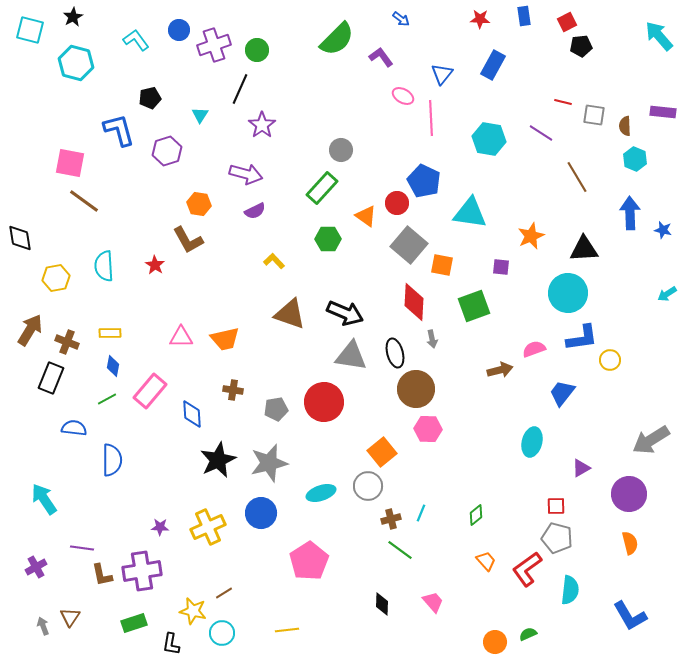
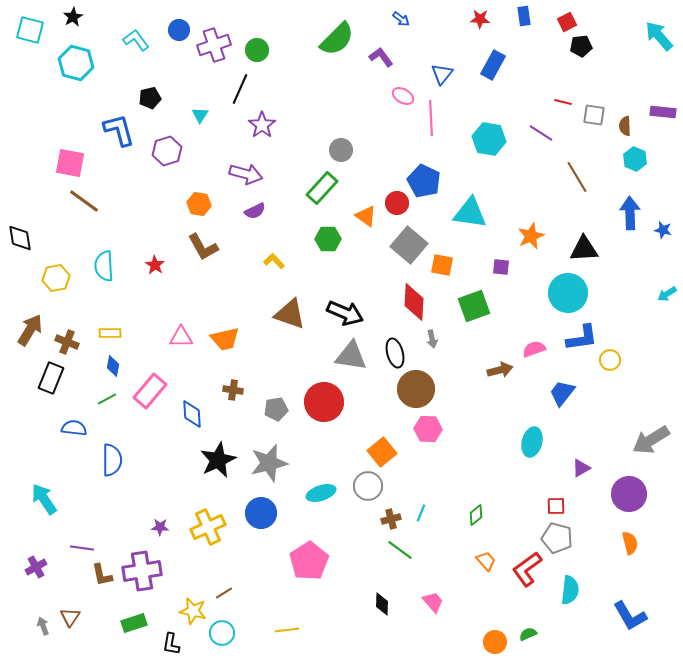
brown L-shape at (188, 240): moved 15 px right, 7 px down
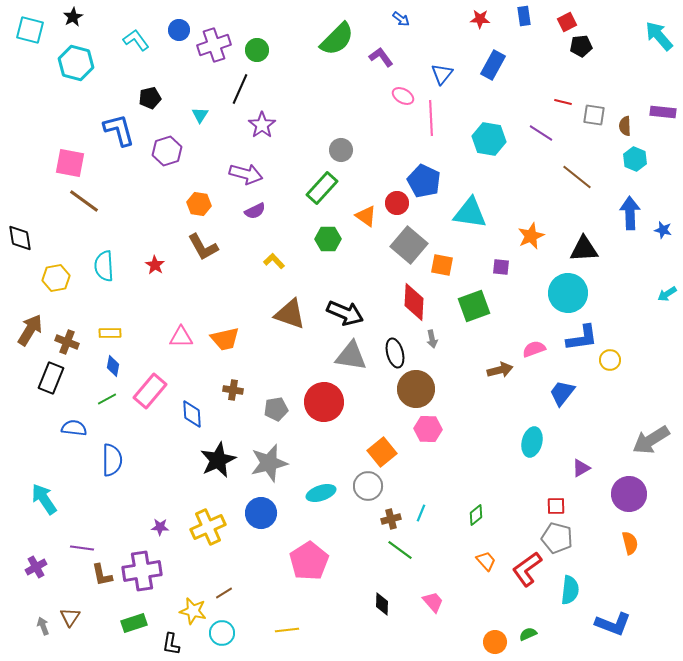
brown line at (577, 177): rotated 20 degrees counterclockwise
blue L-shape at (630, 616): moved 17 px left, 8 px down; rotated 39 degrees counterclockwise
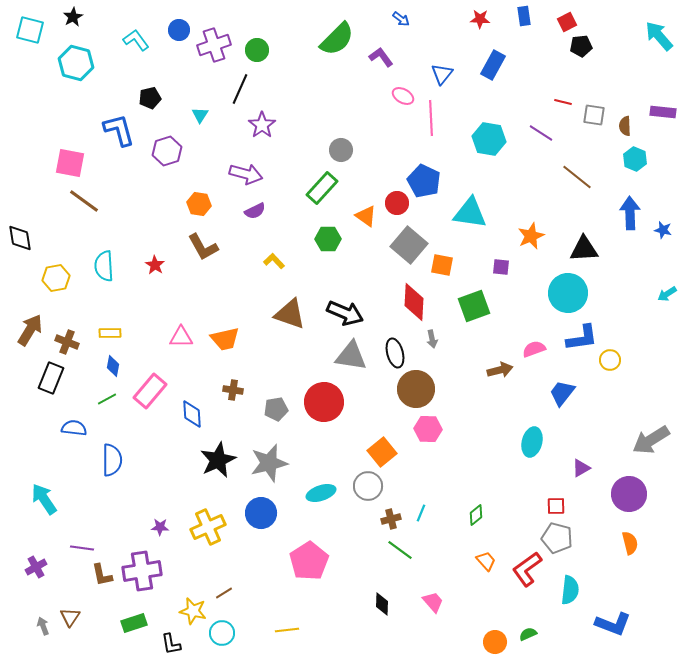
black L-shape at (171, 644): rotated 20 degrees counterclockwise
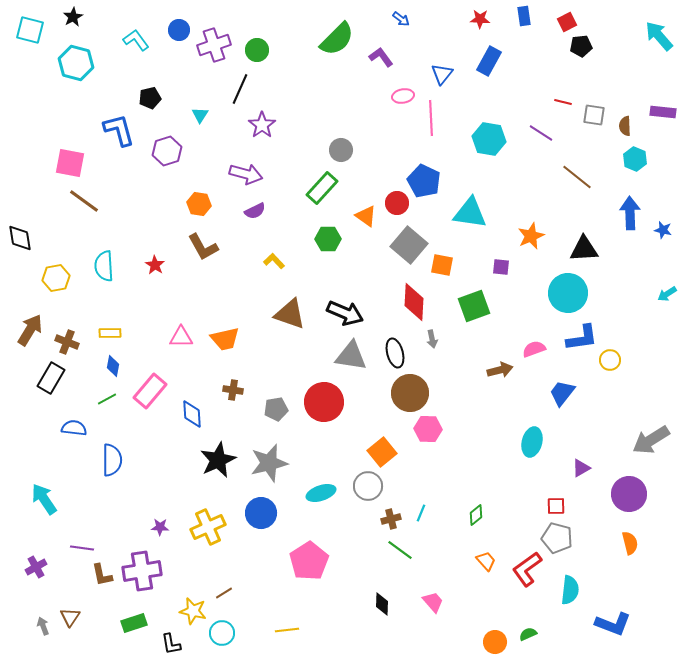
blue rectangle at (493, 65): moved 4 px left, 4 px up
pink ellipse at (403, 96): rotated 40 degrees counterclockwise
black rectangle at (51, 378): rotated 8 degrees clockwise
brown circle at (416, 389): moved 6 px left, 4 px down
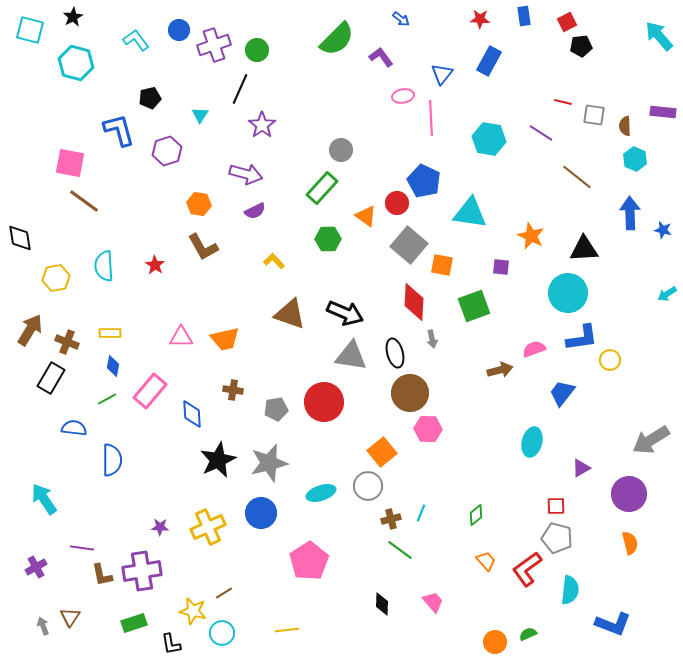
orange star at (531, 236): rotated 24 degrees counterclockwise
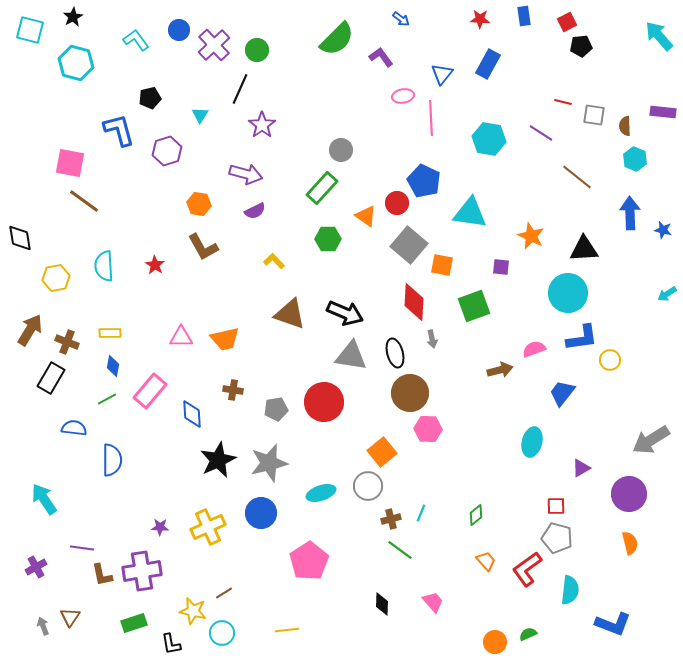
purple cross at (214, 45): rotated 24 degrees counterclockwise
blue rectangle at (489, 61): moved 1 px left, 3 px down
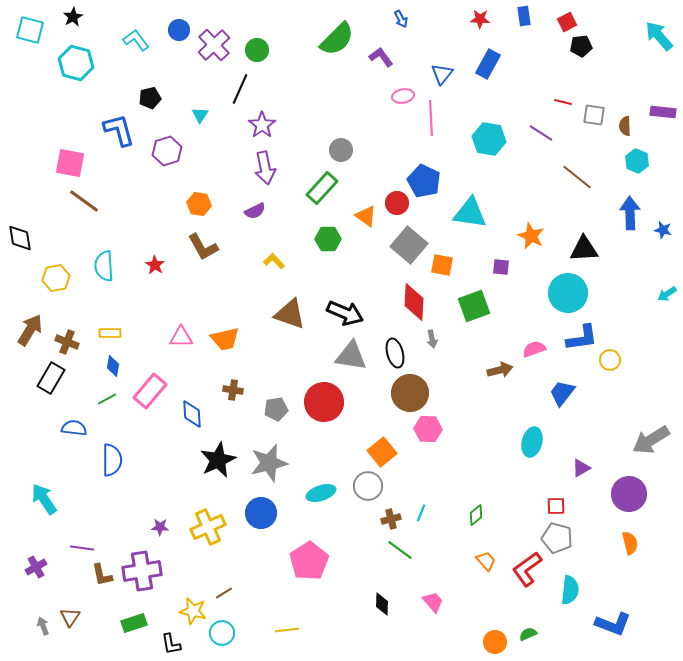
blue arrow at (401, 19): rotated 24 degrees clockwise
cyan hexagon at (635, 159): moved 2 px right, 2 px down
purple arrow at (246, 174): moved 19 px right, 6 px up; rotated 64 degrees clockwise
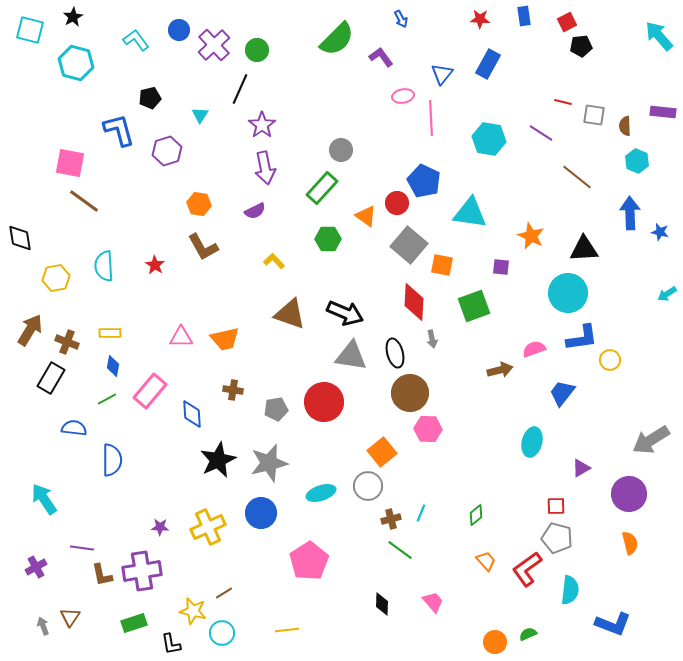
blue star at (663, 230): moved 3 px left, 2 px down
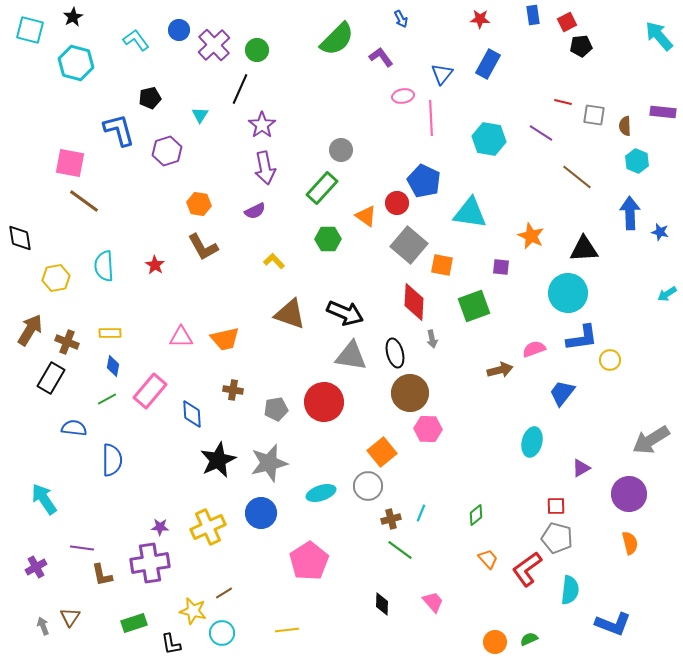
blue rectangle at (524, 16): moved 9 px right, 1 px up
orange trapezoid at (486, 561): moved 2 px right, 2 px up
purple cross at (142, 571): moved 8 px right, 8 px up
green semicircle at (528, 634): moved 1 px right, 5 px down
